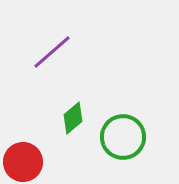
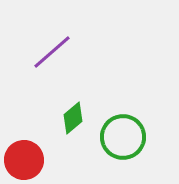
red circle: moved 1 px right, 2 px up
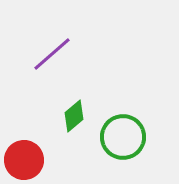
purple line: moved 2 px down
green diamond: moved 1 px right, 2 px up
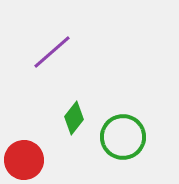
purple line: moved 2 px up
green diamond: moved 2 px down; rotated 12 degrees counterclockwise
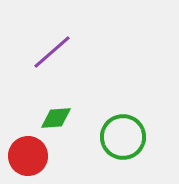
green diamond: moved 18 px left; rotated 48 degrees clockwise
red circle: moved 4 px right, 4 px up
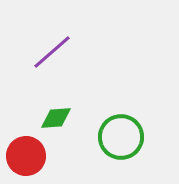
green circle: moved 2 px left
red circle: moved 2 px left
